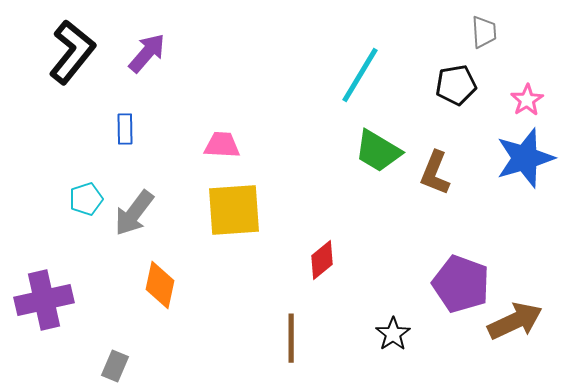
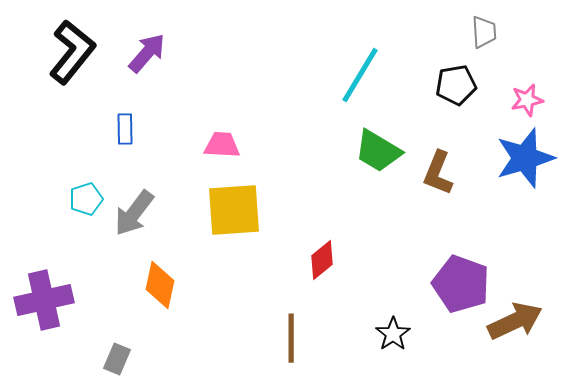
pink star: rotated 20 degrees clockwise
brown L-shape: moved 3 px right
gray rectangle: moved 2 px right, 7 px up
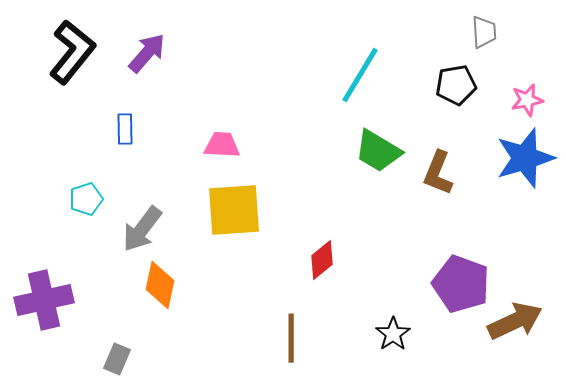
gray arrow: moved 8 px right, 16 px down
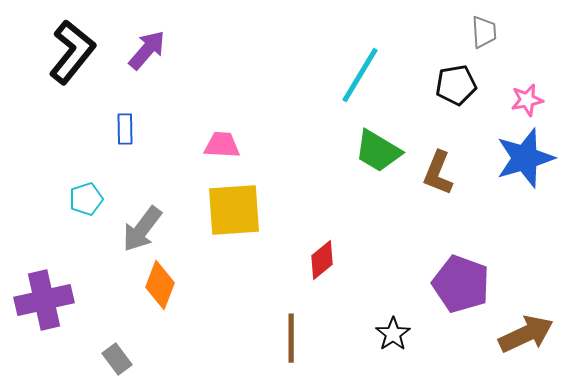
purple arrow: moved 3 px up
orange diamond: rotated 9 degrees clockwise
brown arrow: moved 11 px right, 13 px down
gray rectangle: rotated 60 degrees counterclockwise
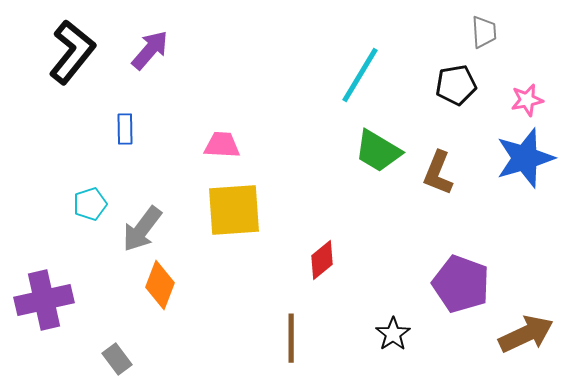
purple arrow: moved 3 px right
cyan pentagon: moved 4 px right, 5 px down
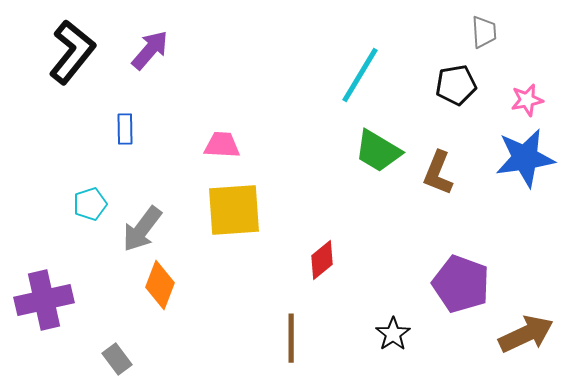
blue star: rotated 8 degrees clockwise
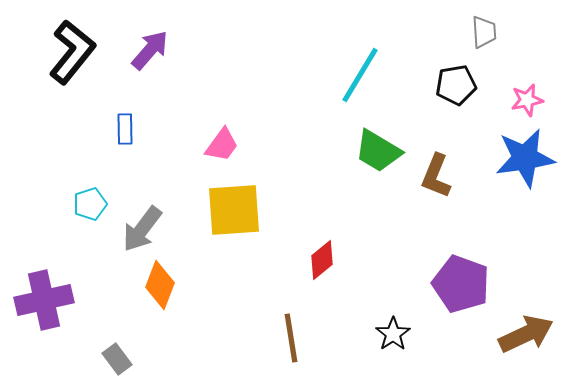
pink trapezoid: rotated 123 degrees clockwise
brown L-shape: moved 2 px left, 3 px down
brown line: rotated 9 degrees counterclockwise
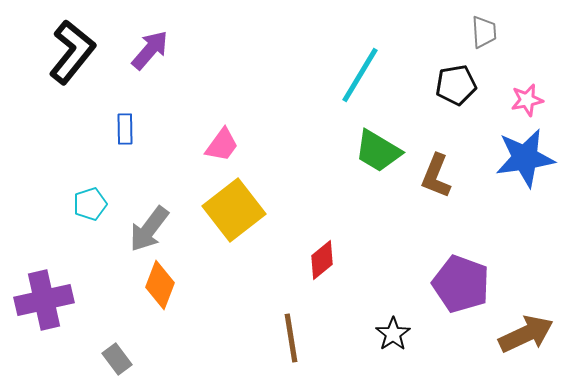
yellow square: rotated 34 degrees counterclockwise
gray arrow: moved 7 px right
